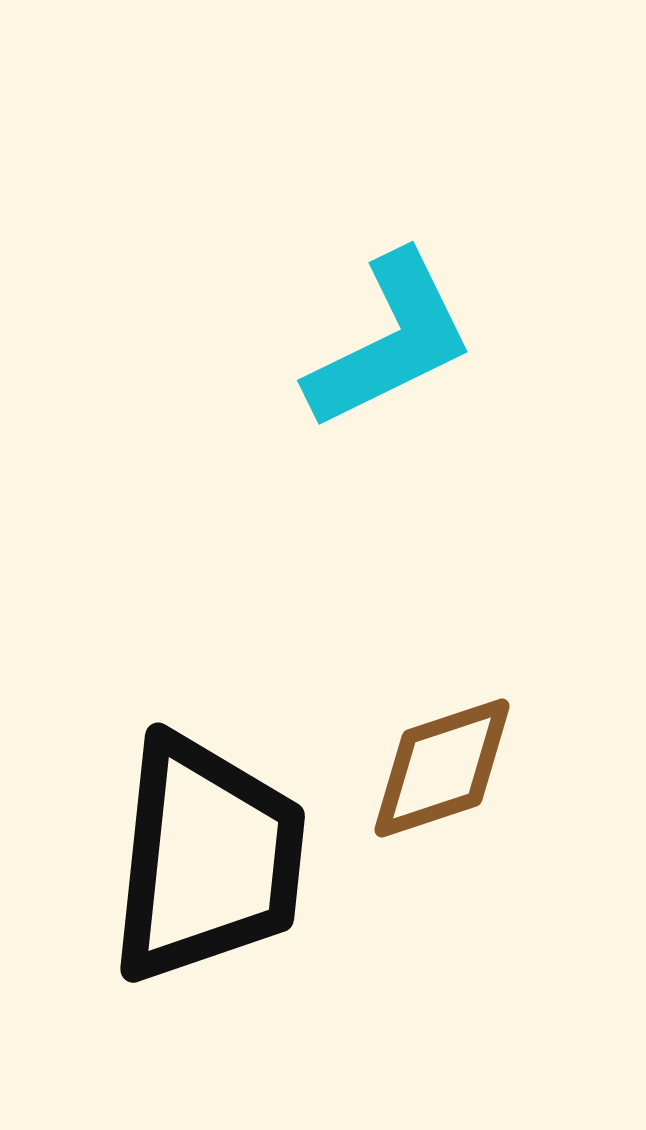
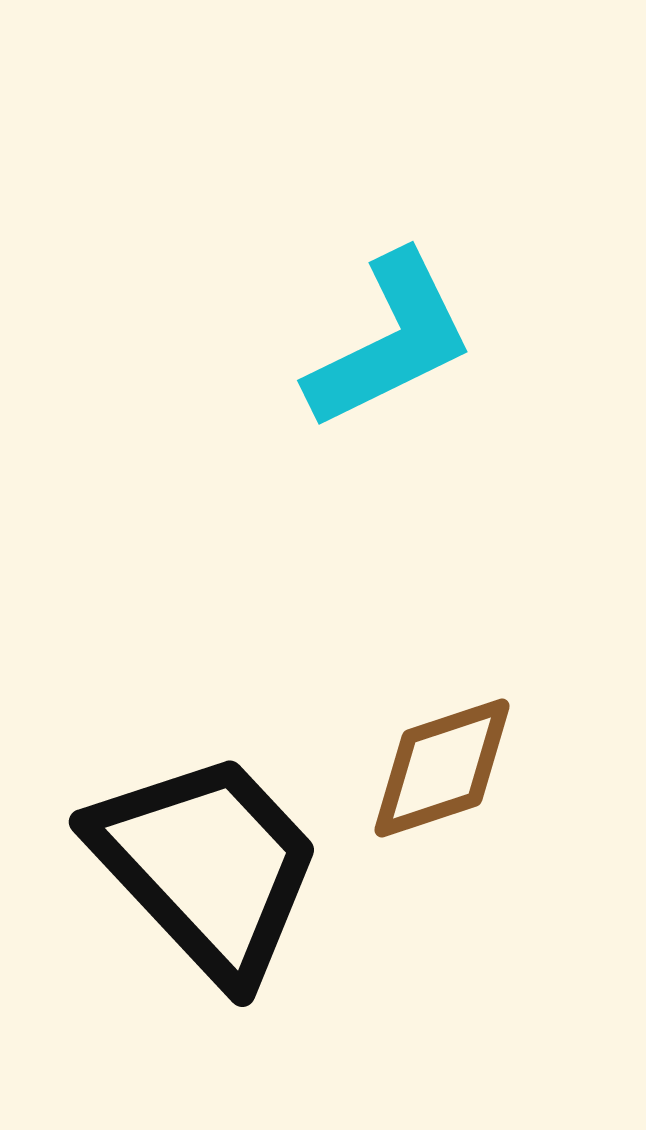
black trapezoid: moved 7 px down; rotated 49 degrees counterclockwise
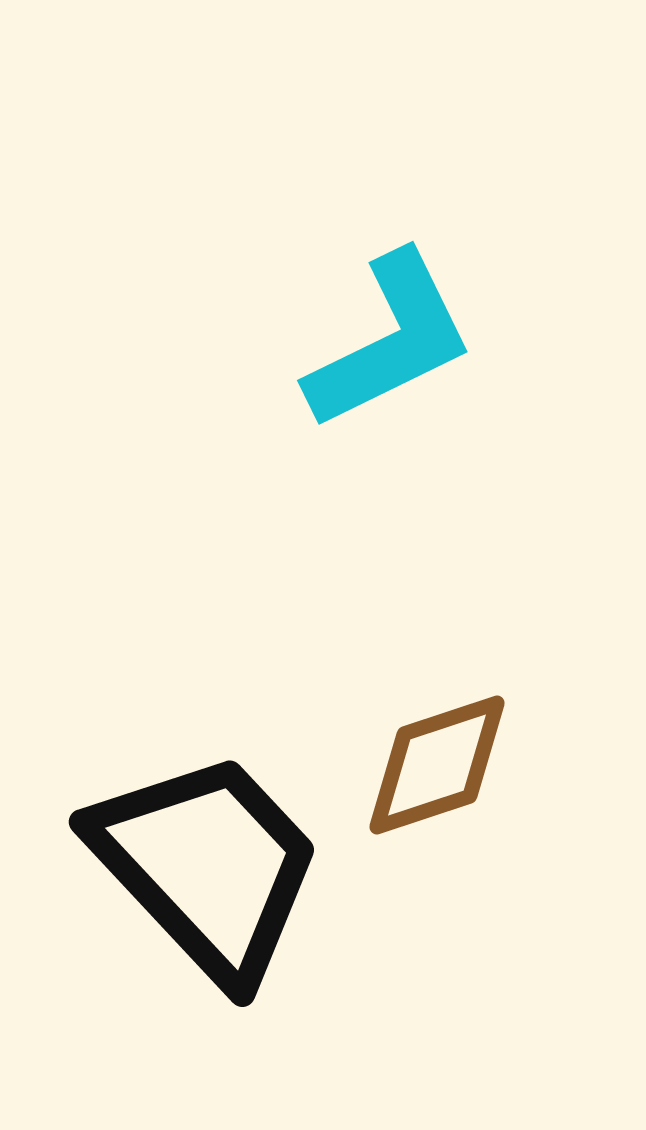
brown diamond: moved 5 px left, 3 px up
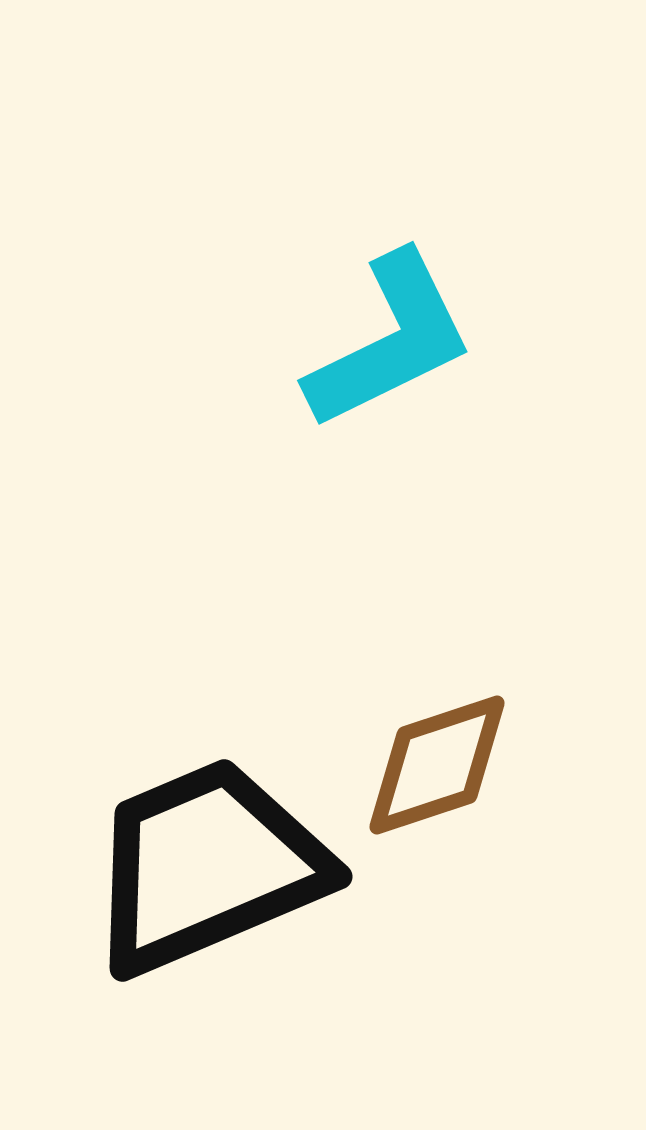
black trapezoid: rotated 70 degrees counterclockwise
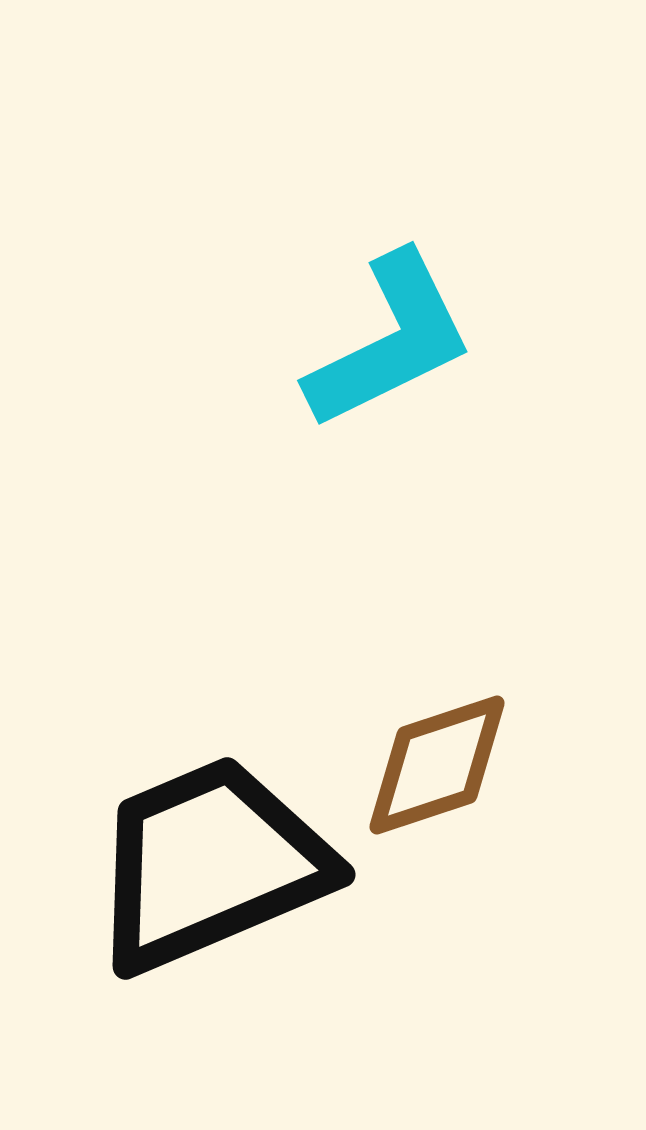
black trapezoid: moved 3 px right, 2 px up
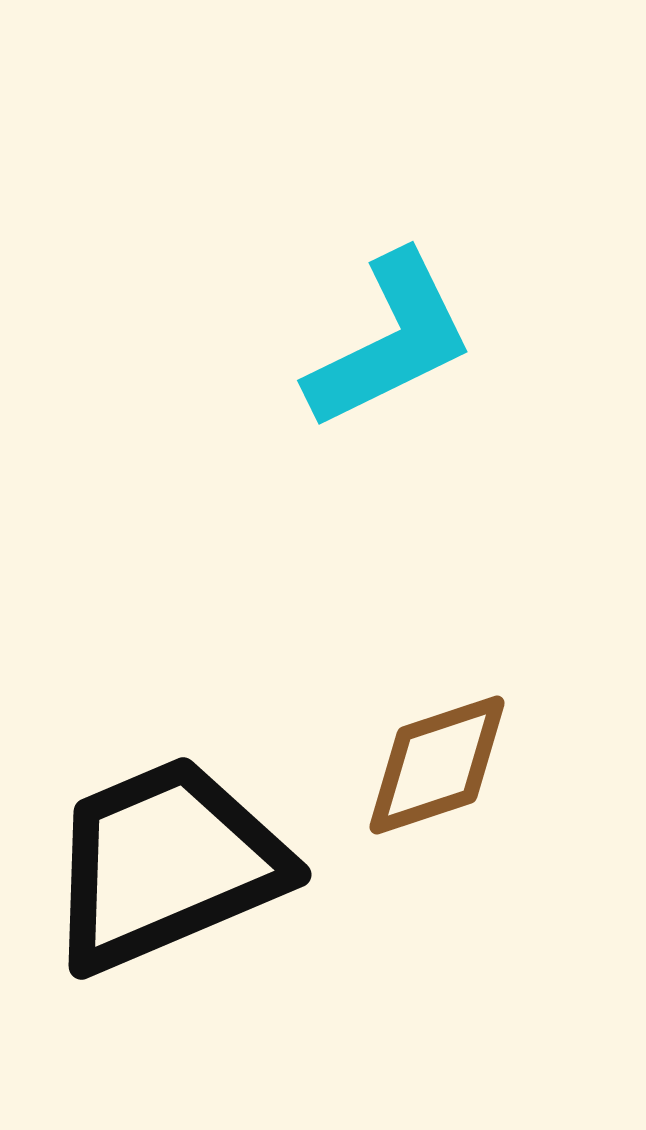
black trapezoid: moved 44 px left
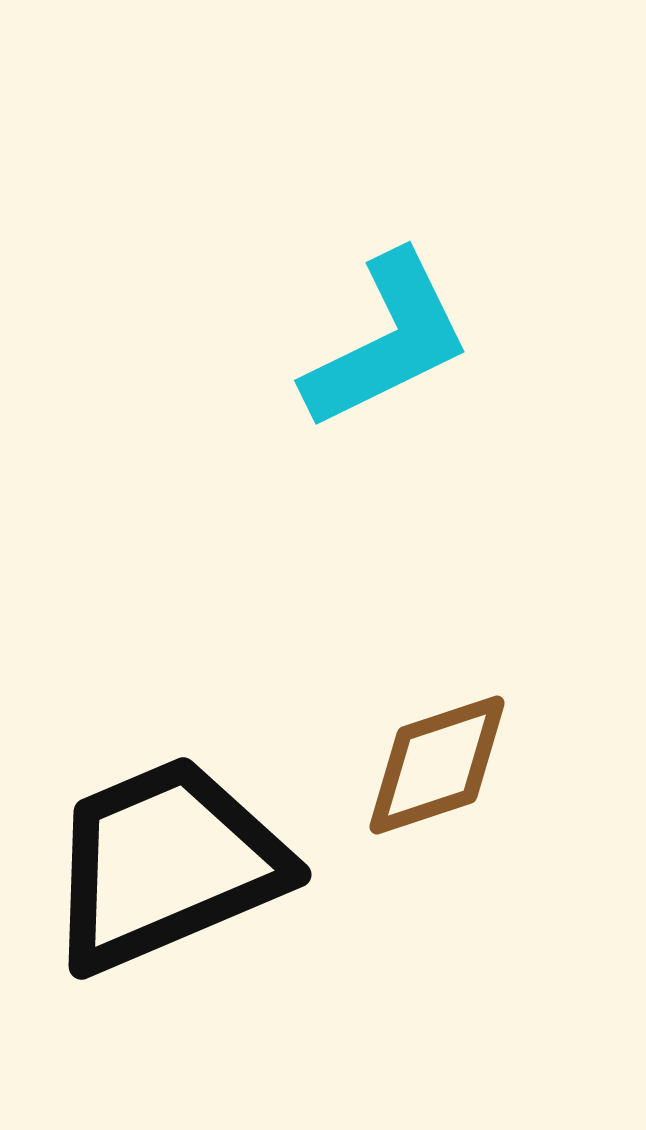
cyan L-shape: moved 3 px left
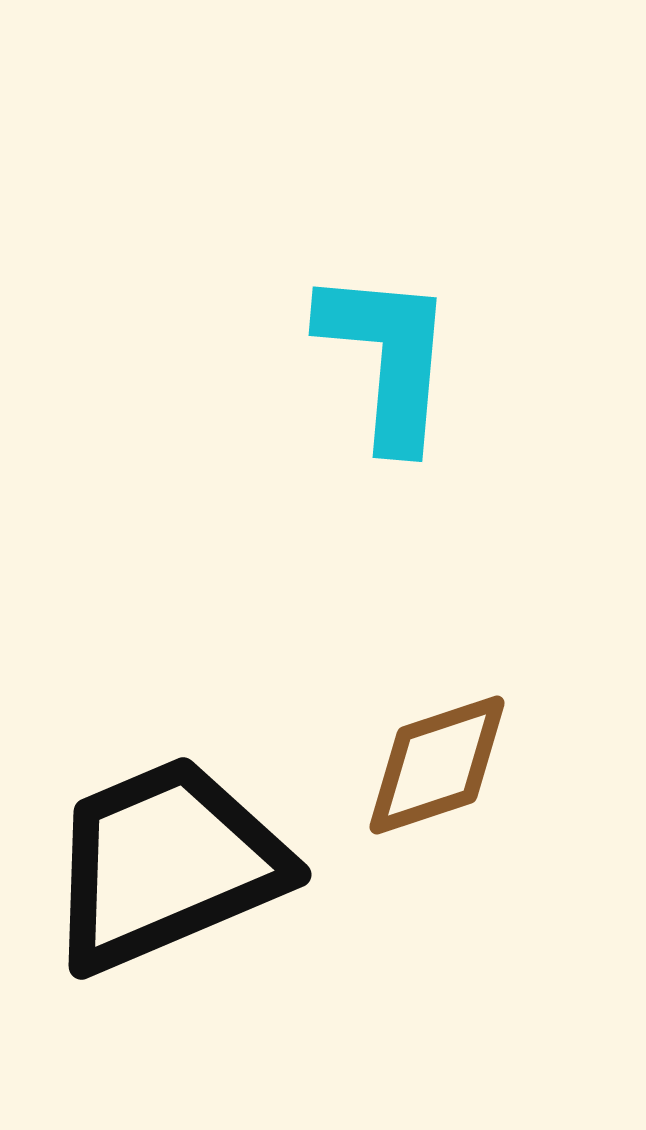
cyan L-shape: moved 17 px down; rotated 59 degrees counterclockwise
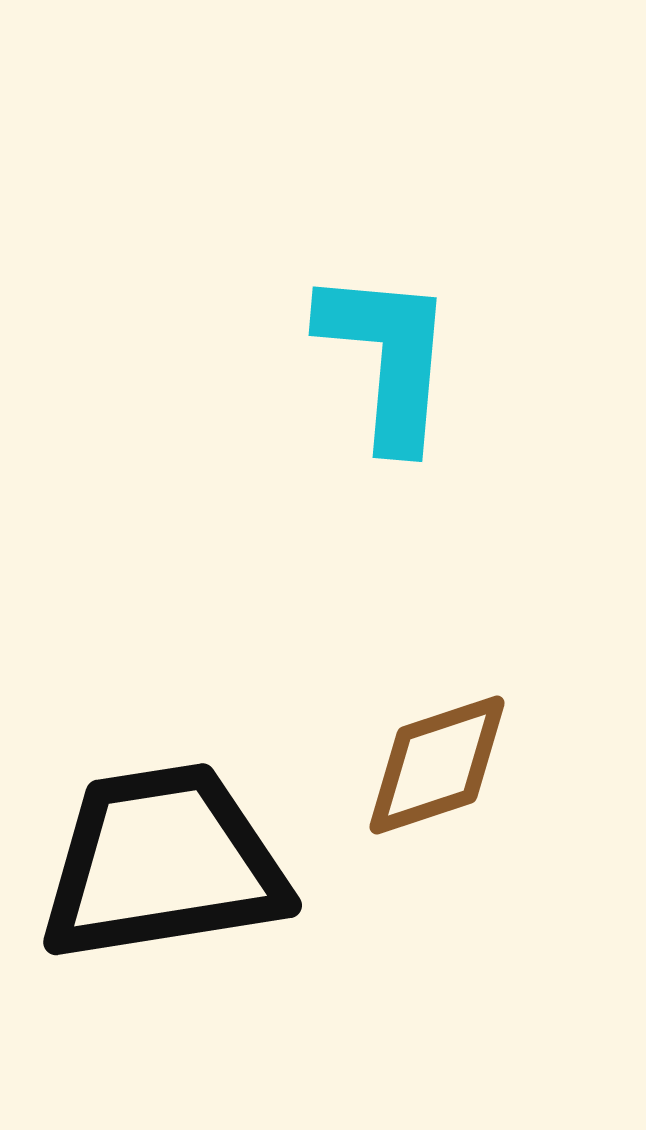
black trapezoid: moved 3 px left, 1 px up; rotated 14 degrees clockwise
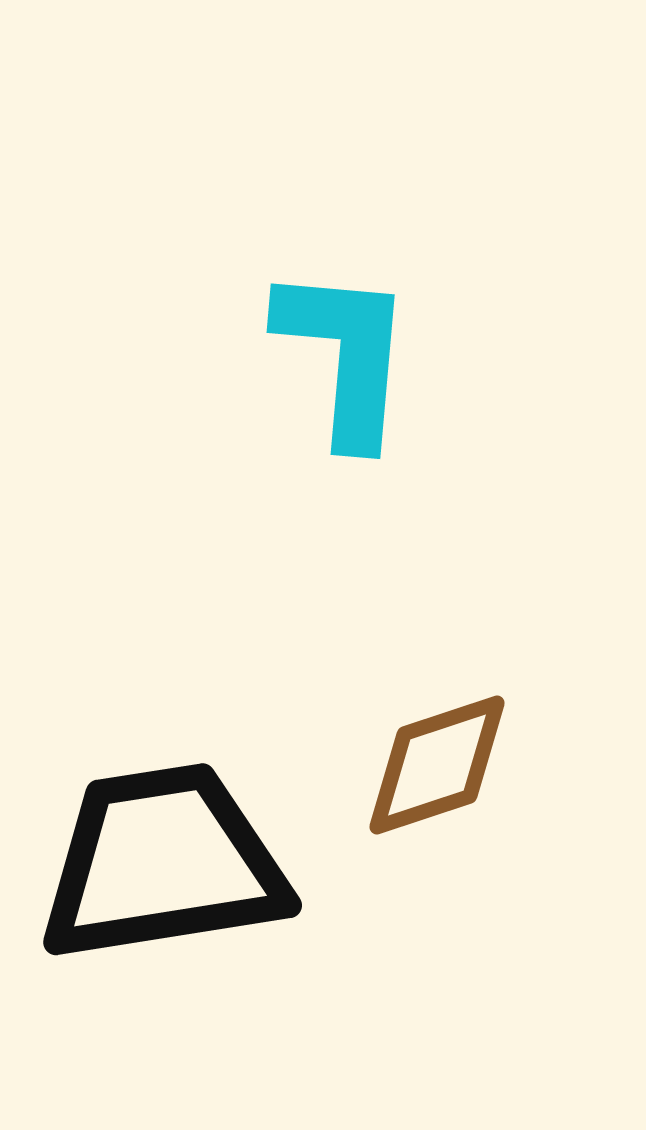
cyan L-shape: moved 42 px left, 3 px up
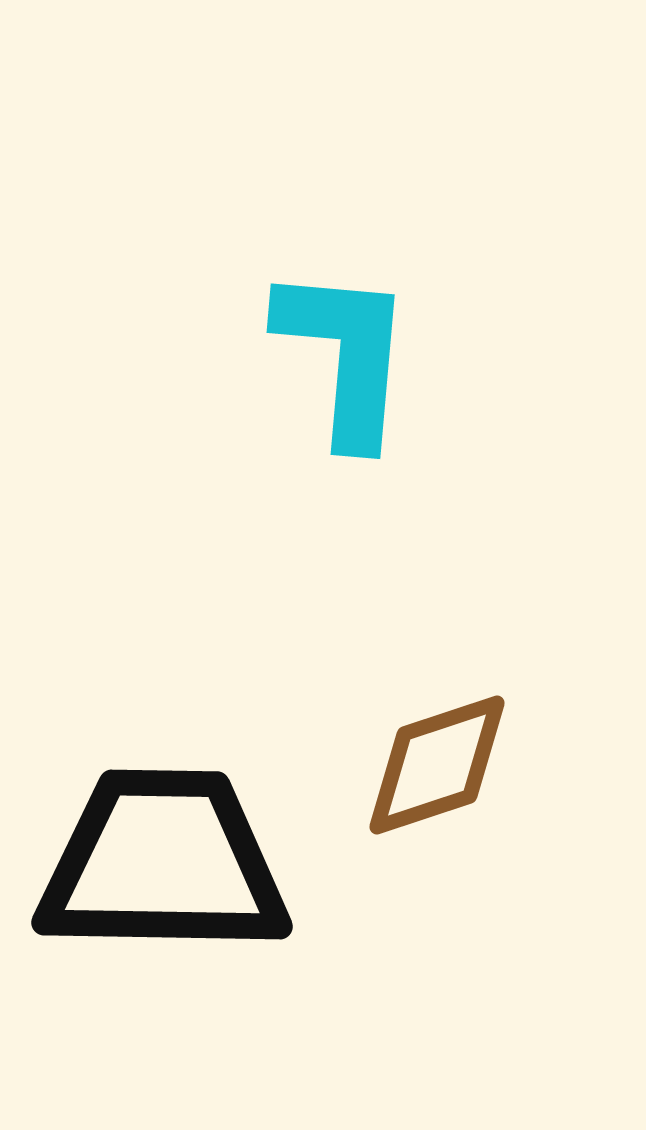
black trapezoid: rotated 10 degrees clockwise
